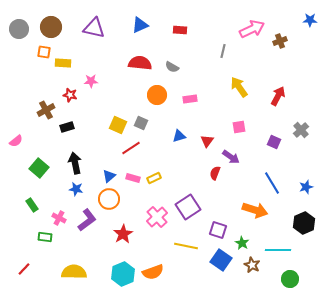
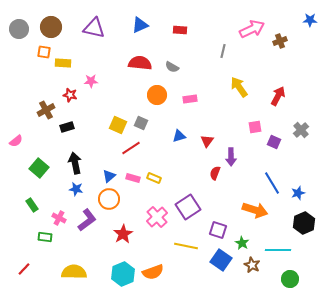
pink square at (239, 127): moved 16 px right
purple arrow at (231, 157): rotated 54 degrees clockwise
yellow rectangle at (154, 178): rotated 48 degrees clockwise
blue star at (306, 187): moved 8 px left, 6 px down
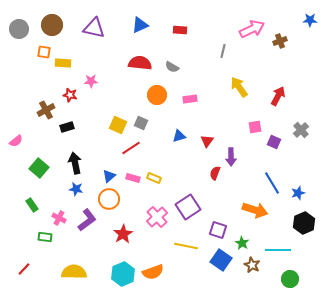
brown circle at (51, 27): moved 1 px right, 2 px up
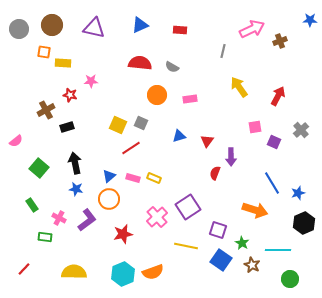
red star at (123, 234): rotated 18 degrees clockwise
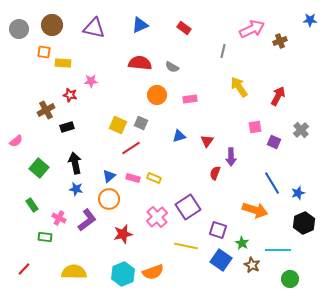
red rectangle at (180, 30): moved 4 px right, 2 px up; rotated 32 degrees clockwise
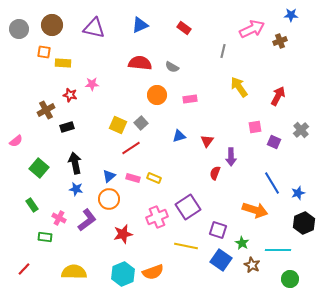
blue star at (310, 20): moved 19 px left, 5 px up
pink star at (91, 81): moved 1 px right, 3 px down
gray square at (141, 123): rotated 24 degrees clockwise
pink cross at (157, 217): rotated 20 degrees clockwise
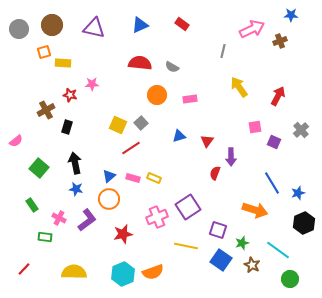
red rectangle at (184, 28): moved 2 px left, 4 px up
orange square at (44, 52): rotated 24 degrees counterclockwise
black rectangle at (67, 127): rotated 56 degrees counterclockwise
green star at (242, 243): rotated 24 degrees clockwise
cyan line at (278, 250): rotated 35 degrees clockwise
